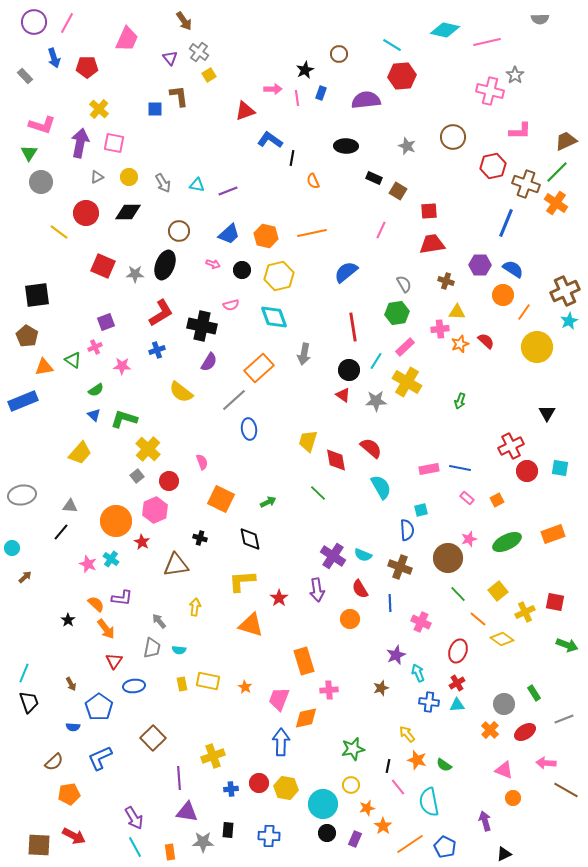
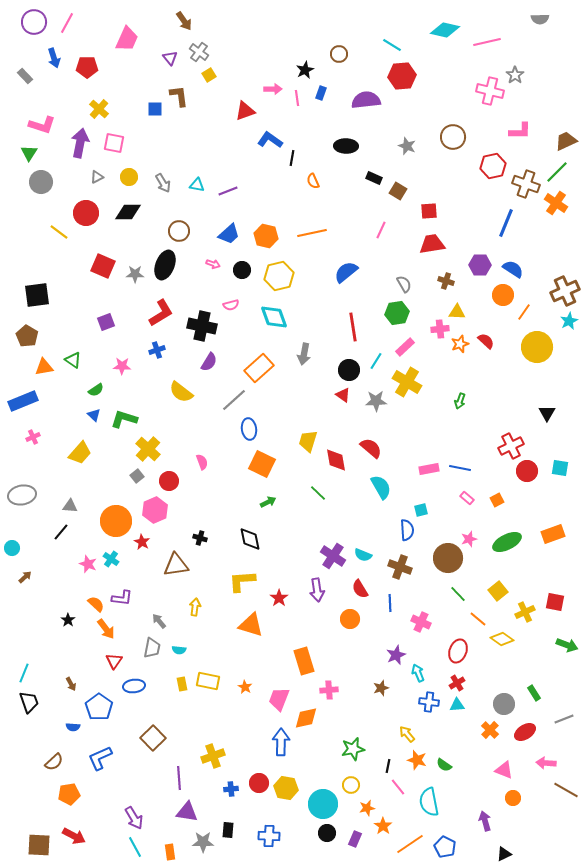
pink cross at (95, 347): moved 62 px left, 90 px down
orange square at (221, 499): moved 41 px right, 35 px up
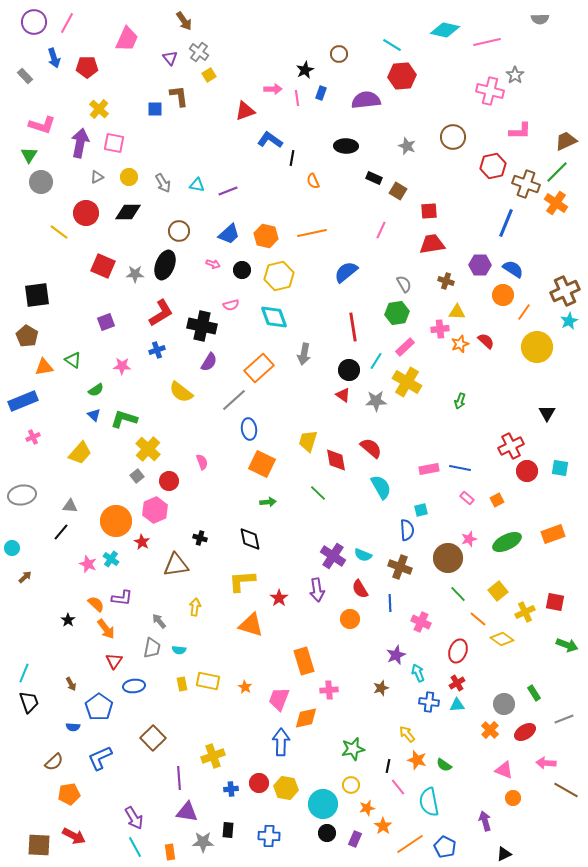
green triangle at (29, 153): moved 2 px down
green arrow at (268, 502): rotated 21 degrees clockwise
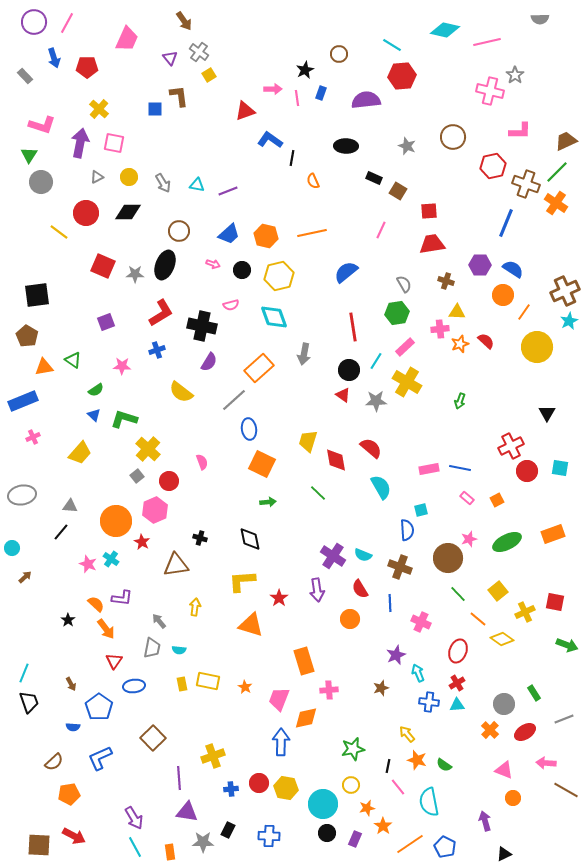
black rectangle at (228, 830): rotated 21 degrees clockwise
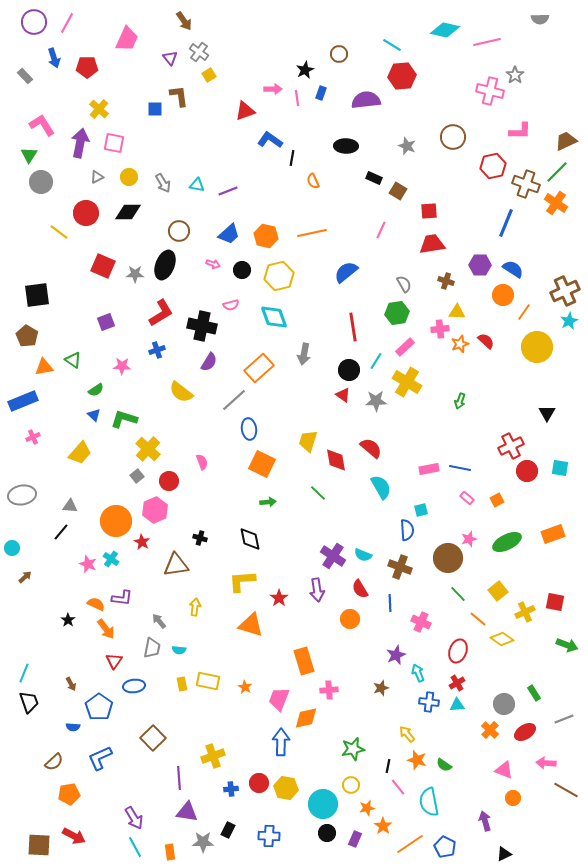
pink L-shape at (42, 125): rotated 140 degrees counterclockwise
orange semicircle at (96, 604): rotated 18 degrees counterclockwise
